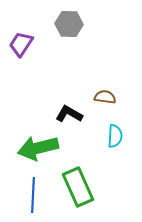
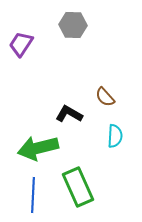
gray hexagon: moved 4 px right, 1 px down
brown semicircle: rotated 140 degrees counterclockwise
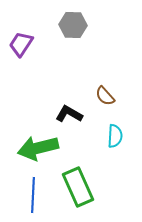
brown semicircle: moved 1 px up
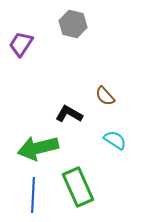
gray hexagon: moved 1 px up; rotated 12 degrees clockwise
cyan semicircle: moved 4 px down; rotated 60 degrees counterclockwise
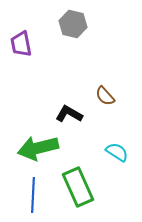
purple trapezoid: rotated 44 degrees counterclockwise
cyan semicircle: moved 2 px right, 12 px down
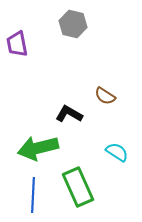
purple trapezoid: moved 4 px left
brown semicircle: rotated 15 degrees counterclockwise
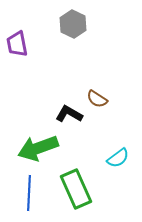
gray hexagon: rotated 12 degrees clockwise
brown semicircle: moved 8 px left, 3 px down
green arrow: rotated 6 degrees counterclockwise
cyan semicircle: moved 1 px right, 6 px down; rotated 110 degrees clockwise
green rectangle: moved 2 px left, 2 px down
blue line: moved 4 px left, 2 px up
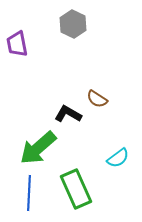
black L-shape: moved 1 px left
green arrow: rotated 21 degrees counterclockwise
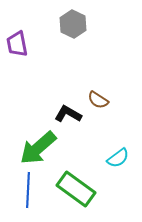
brown semicircle: moved 1 px right, 1 px down
green rectangle: rotated 30 degrees counterclockwise
blue line: moved 1 px left, 3 px up
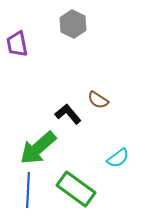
black L-shape: rotated 20 degrees clockwise
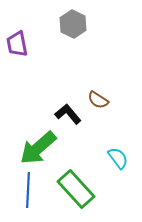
cyan semicircle: rotated 90 degrees counterclockwise
green rectangle: rotated 12 degrees clockwise
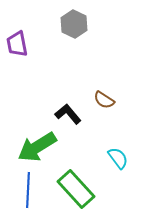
gray hexagon: moved 1 px right
brown semicircle: moved 6 px right
green arrow: moved 1 px left, 1 px up; rotated 9 degrees clockwise
